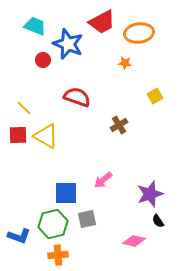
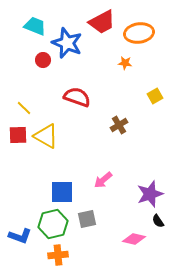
blue star: moved 1 px left, 1 px up
blue square: moved 4 px left, 1 px up
blue L-shape: moved 1 px right
pink diamond: moved 2 px up
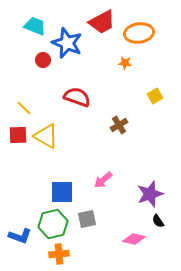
orange cross: moved 1 px right, 1 px up
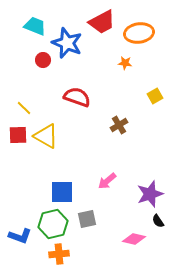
pink arrow: moved 4 px right, 1 px down
